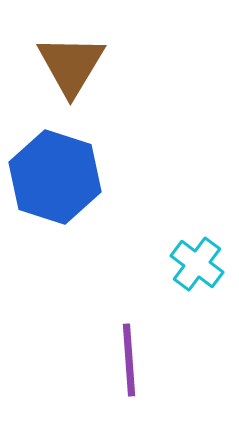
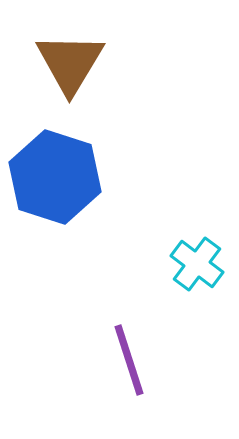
brown triangle: moved 1 px left, 2 px up
purple line: rotated 14 degrees counterclockwise
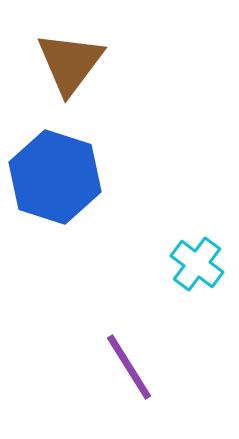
brown triangle: rotated 6 degrees clockwise
purple line: moved 7 px down; rotated 14 degrees counterclockwise
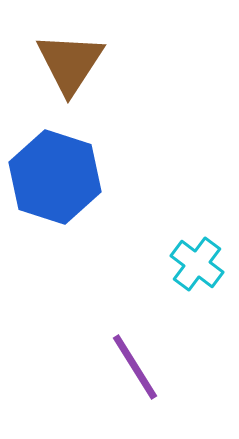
brown triangle: rotated 4 degrees counterclockwise
purple line: moved 6 px right
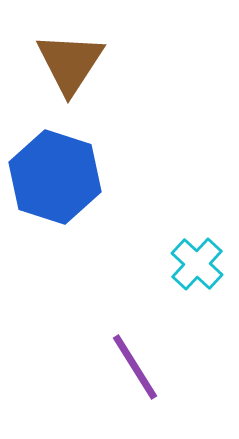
cyan cross: rotated 6 degrees clockwise
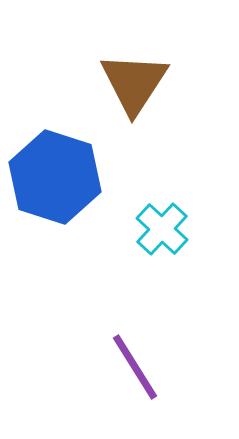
brown triangle: moved 64 px right, 20 px down
cyan cross: moved 35 px left, 35 px up
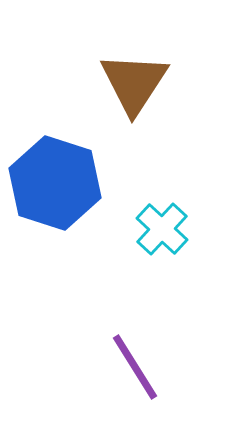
blue hexagon: moved 6 px down
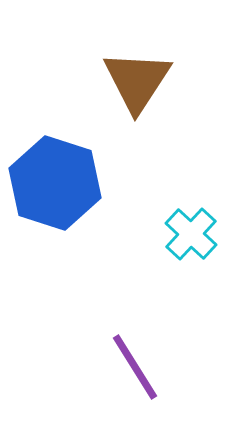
brown triangle: moved 3 px right, 2 px up
cyan cross: moved 29 px right, 5 px down
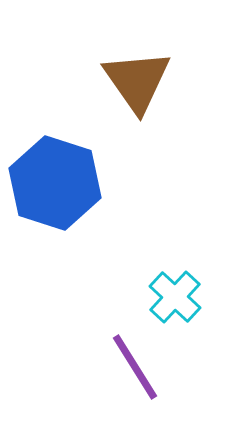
brown triangle: rotated 8 degrees counterclockwise
cyan cross: moved 16 px left, 63 px down
